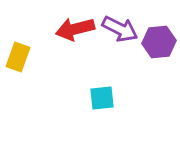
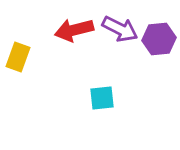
red arrow: moved 1 px left, 1 px down
purple hexagon: moved 3 px up
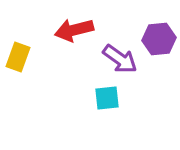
purple arrow: moved 30 px down; rotated 9 degrees clockwise
cyan square: moved 5 px right
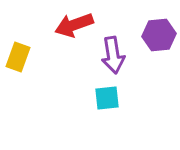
red arrow: moved 5 px up; rotated 6 degrees counterclockwise
purple hexagon: moved 4 px up
purple arrow: moved 7 px left, 4 px up; rotated 45 degrees clockwise
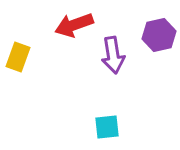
purple hexagon: rotated 8 degrees counterclockwise
cyan square: moved 29 px down
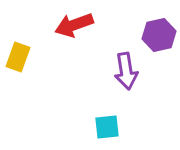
purple arrow: moved 13 px right, 16 px down
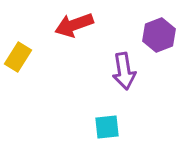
purple hexagon: rotated 8 degrees counterclockwise
yellow rectangle: rotated 12 degrees clockwise
purple arrow: moved 2 px left
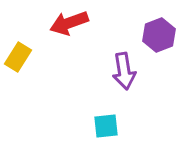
red arrow: moved 5 px left, 2 px up
cyan square: moved 1 px left, 1 px up
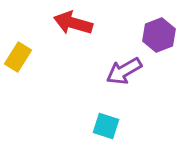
red arrow: moved 4 px right; rotated 36 degrees clockwise
purple arrow: rotated 69 degrees clockwise
cyan square: rotated 24 degrees clockwise
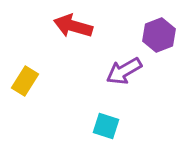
red arrow: moved 3 px down
yellow rectangle: moved 7 px right, 24 px down
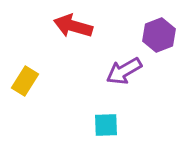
cyan square: moved 1 px up; rotated 20 degrees counterclockwise
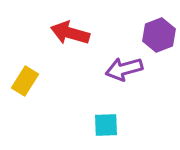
red arrow: moved 3 px left, 7 px down
purple arrow: moved 2 px up; rotated 15 degrees clockwise
